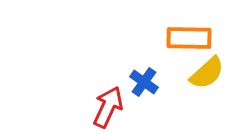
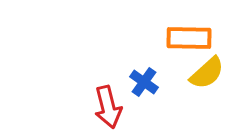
red arrow: rotated 141 degrees clockwise
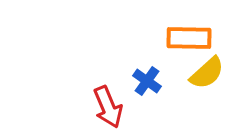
blue cross: moved 3 px right, 1 px up
red arrow: rotated 9 degrees counterclockwise
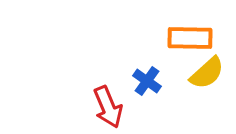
orange rectangle: moved 1 px right
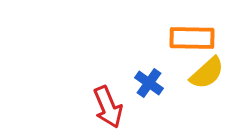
orange rectangle: moved 2 px right
blue cross: moved 2 px right, 2 px down
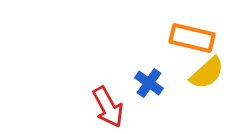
orange rectangle: rotated 12 degrees clockwise
red arrow: rotated 6 degrees counterclockwise
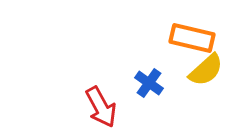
yellow semicircle: moved 1 px left, 3 px up
red arrow: moved 7 px left
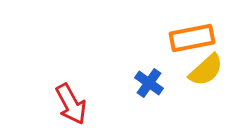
orange rectangle: rotated 24 degrees counterclockwise
red arrow: moved 30 px left, 3 px up
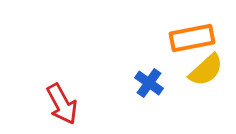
red arrow: moved 9 px left
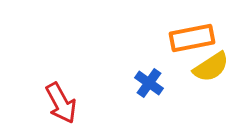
yellow semicircle: moved 5 px right, 3 px up; rotated 9 degrees clockwise
red arrow: moved 1 px left, 1 px up
